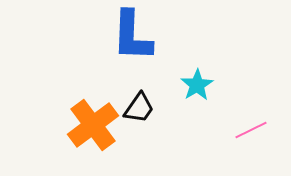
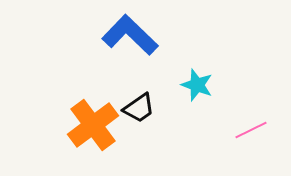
blue L-shape: moved 2 px left, 1 px up; rotated 132 degrees clockwise
cyan star: rotated 20 degrees counterclockwise
black trapezoid: rotated 20 degrees clockwise
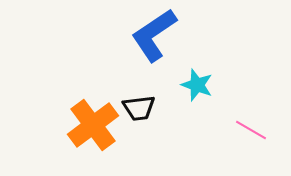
blue L-shape: moved 24 px right; rotated 78 degrees counterclockwise
black trapezoid: rotated 28 degrees clockwise
pink line: rotated 56 degrees clockwise
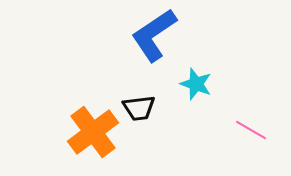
cyan star: moved 1 px left, 1 px up
orange cross: moved 7 px down
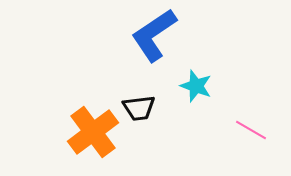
cyan star: moved 2 px down
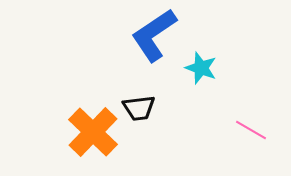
cyan star: moved 5 px right, 18 px up
orange cross: rotated 9 degrees counterclockwise
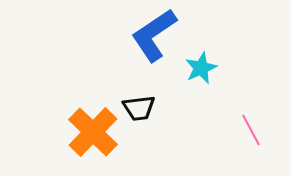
cyan star: rotated 28 degrees clockwise
pink line: rotated 32 degrees clockwise
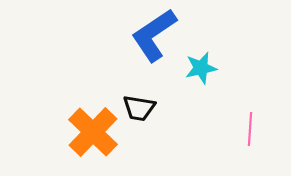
cyan star: rotated 12 degrees clockwise
black trapezoid: rotated 16 degrees clockwise
pink line: moved 1 px left, 1 px up; rotated 32 degrees clockwise
